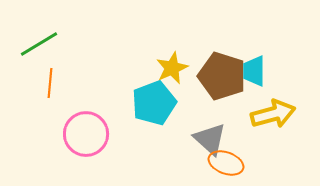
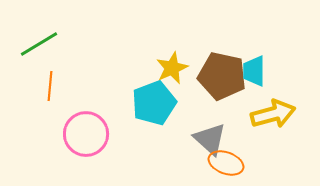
brown pentagon: rotated 6 degrees counterclockwise
orange line: moved 3 px down
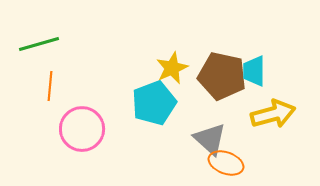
green line: rotated 15 degrees clockwise
pink circle: moved 4 px left, 5 px up
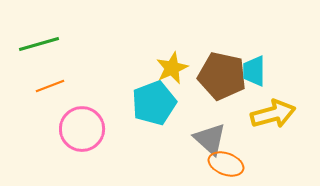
orange line: rotated 64 degrees clockwise
orange ellipse: moved 1 px down
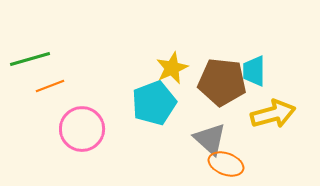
green line: moved 9 px left, 15 px down
brown pentagon: moved 6 px down; rotated 6 degrees counterclockwise
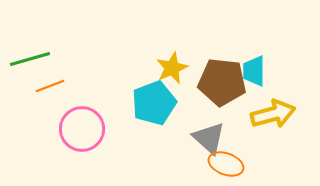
gray triangle: moved 1 px left, 1 px up
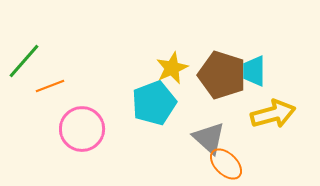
green line: moved 6 px left, 2 px down; rotated 33 degrees counterclockwise
brown pentagon: moved 7 px up; rotated 12 degrees clockwise
orange ellipse: rotated 24 degrees clockwise
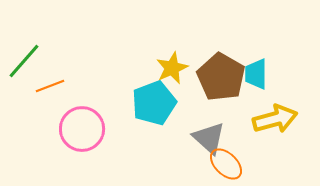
cyan trapezoid: moved 2 px right, 3 px down
brown pentagon: moved 1 px left, 2 px down; rotated 12 degrees clockwise
yellow arrow: moved 2 px right, 5 px down
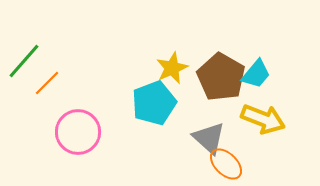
cyan trapezoid: rotated 140 degrees counterclockwise
orange line: moved 3 px left, 3 px up; rotated 24 degrees counterclockwise
yellow arrow: moved 12 px left; rotated 36 degrees clockwise
pink circle: moved 4 px left, 3 px down
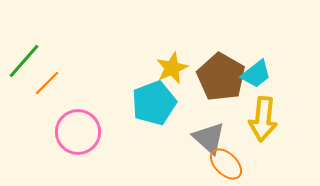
cyan trapezoid: rotated 12 degrees clockwise
yellow arrow: rotated 75 degrees clockwise
